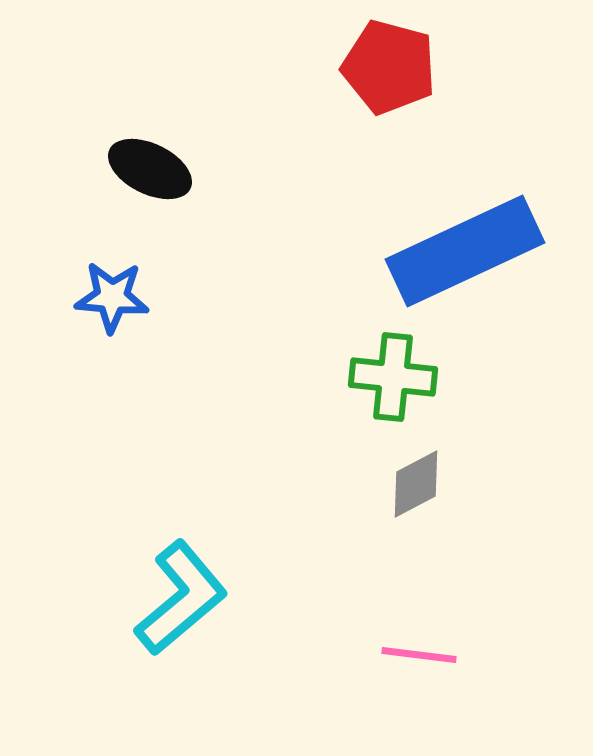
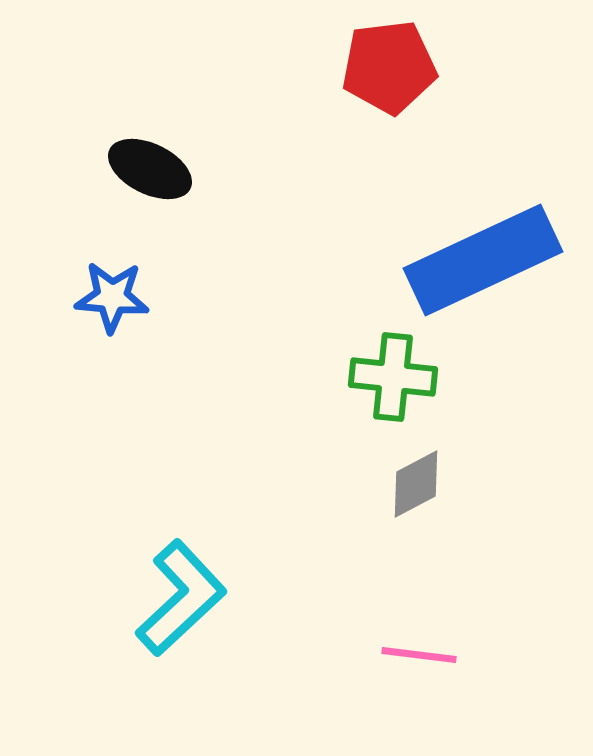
red pentagon: rotated 22 degrees counterclockwise
blue rectangle: moved 18 px right, 9 px down
cyan L-shape: rotated 3 degrees counterclockwise
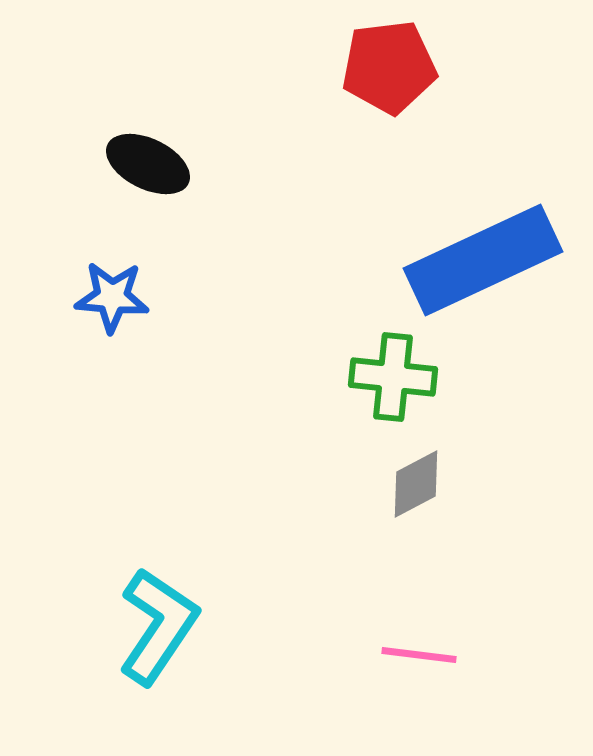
black ellipse: moved 2 px left, 5 px up
cyan L-shape: moved 23 px left, 28 px down; rotated 13 degrees counterclockwise
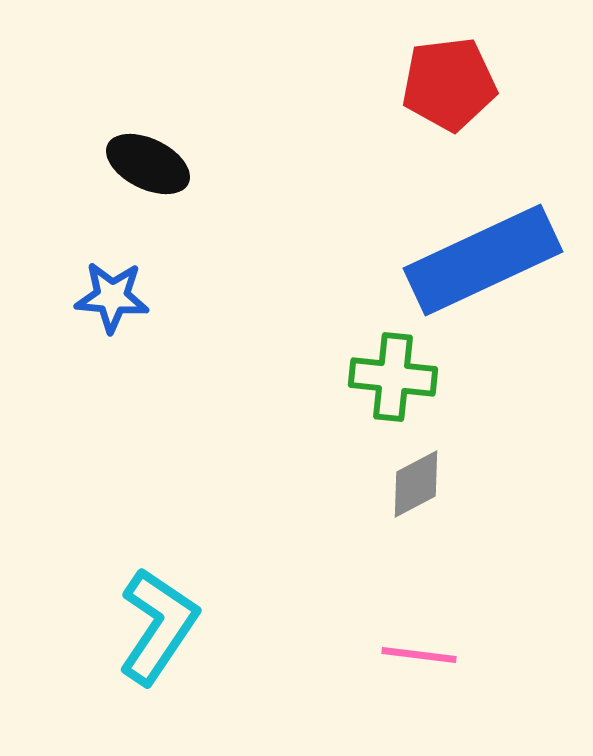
red pentagon: moved 60 px right, 17 px down
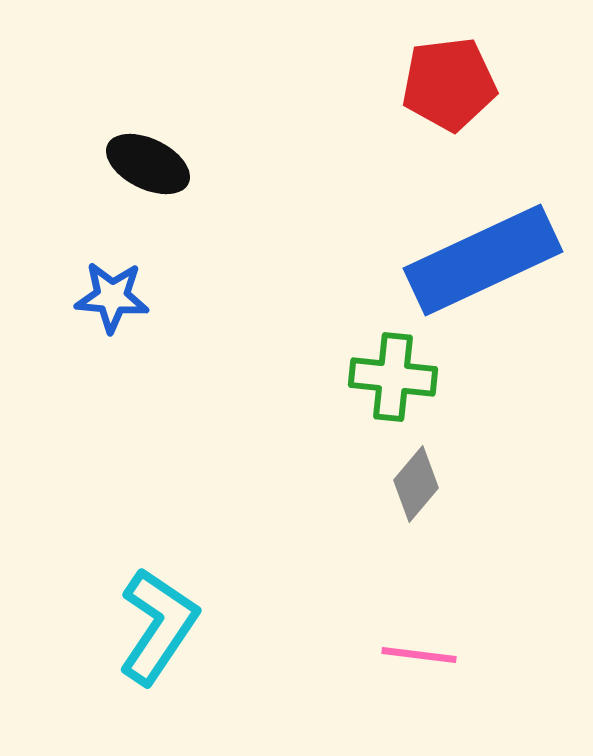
gray diamond: rotated 22 degrees counterclockwise
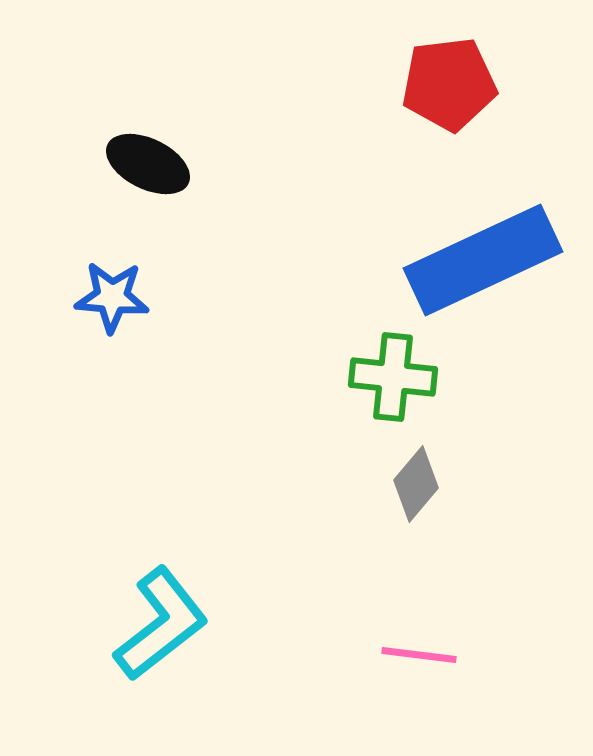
cyan L-shape: moved 3 px right, 2 px up; rotated 18 degrees clockwise
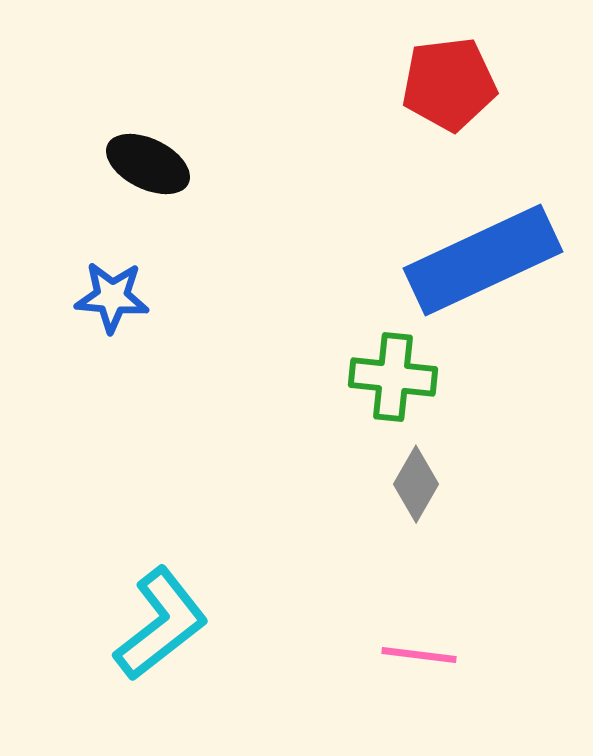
gray diamond: rotated 10 degrees counterclockwise
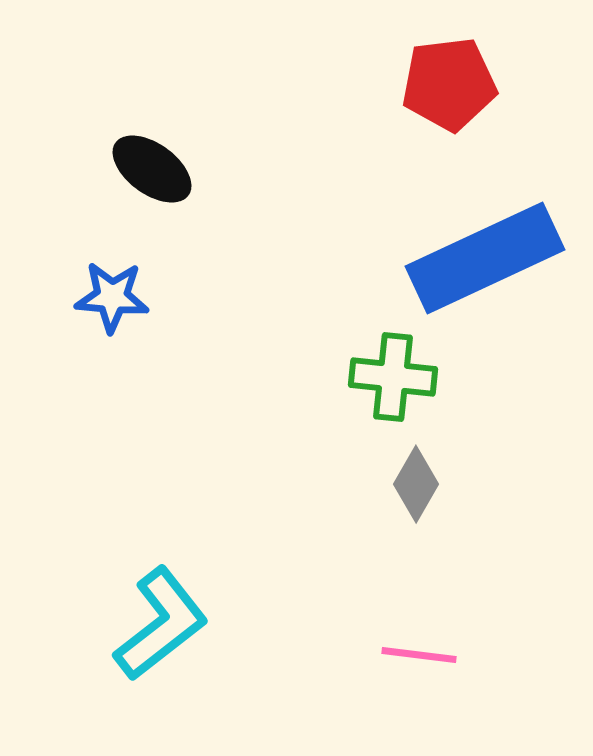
black ellipse: moved 4 px right, 5 px down; rotated 10 degrees clockwise
blue rectangle: moved 2 px right, 2 px up
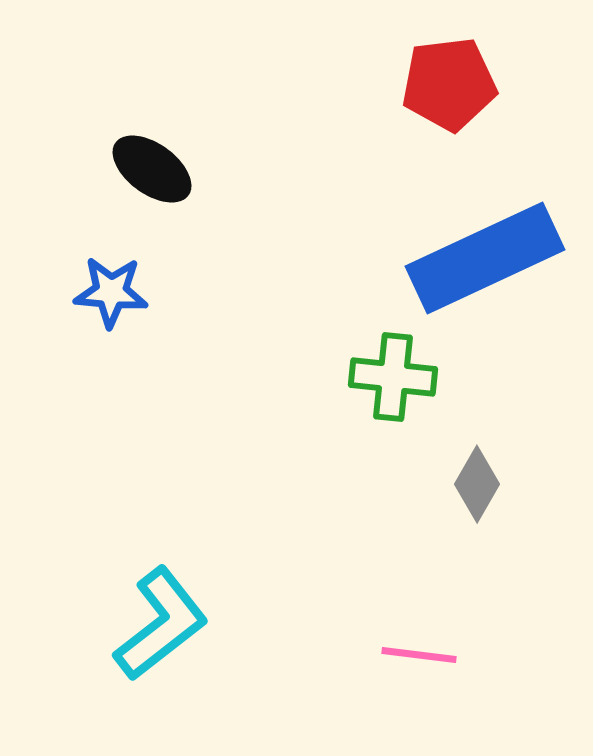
blue star: moved 1 px left, 5 px up
gray diamond: moved 61 px right
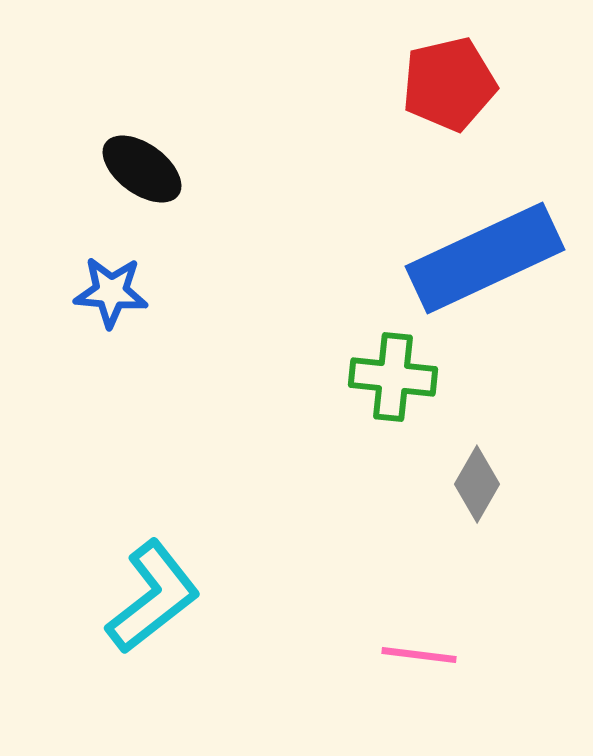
red pentagon: rotated 6 degrees counterclockwise
black ellipse: moved 10 px left
cyan L-shape: moved 8 px left, 27 px up
